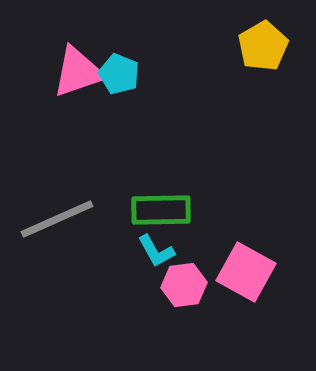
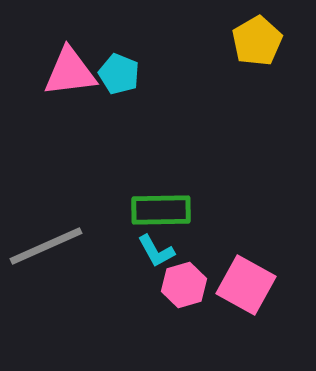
yellow pentagon: moved 6 px left, 5 px up
pink triangle: moved 8 px left; rotated 12 degrees clockwise
gray line: moved 11 px left, 27 px down
pink square: moved 13 px down
pink hexagon: rotated 9 degrees counterclockwise
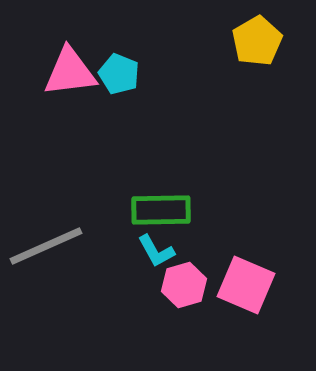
pink square: rotated 6 degrees counterclockwise
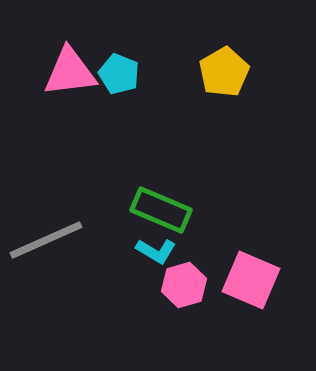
yellow pentagon: moved 33 px left, 31 px down
green rectangle: rotated 24 degrees clockwise
gray line: moved 6 px up
cyan L-shape: rotated 30 degrees counterclockwise
pink square: moved 5 px right, 5 px up
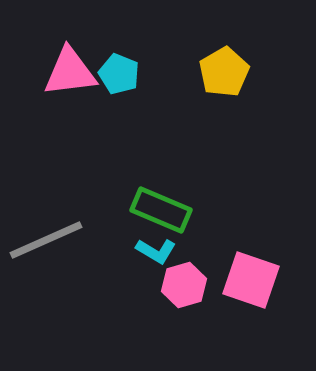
pink square: rotated 4 degrees counterclockwise
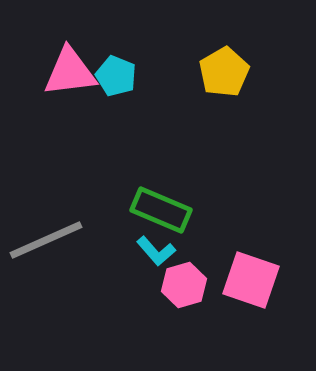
cyan pentagon: moved 3 px left, 2 px down
cyan L-shape: rotated 18 degrees clockwise
